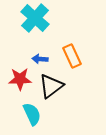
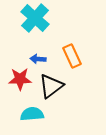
blue arrow: moved 2 px left
cyan semicircle: rotated 70 degrees counterclockwise
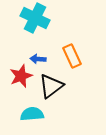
cyan cross: rotated 16 degrees counterclockwise
red star: moved 1 px right, 3 px up; rotated 20 degrees counterclockwise
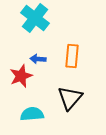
cyan cross: rotated 12 degrees clockwise
orange rectangle: rotated 30 degrees clockwise
black triangle: moved 19 px right, 12 px down; rotated 12 degrees counterclockwise
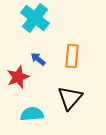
blue arrow: rotated 35 degrees clockwise
red star: moved 3 px left, 1 px down
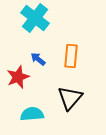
orange rectangle: moved 1 px left
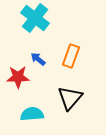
orange rectangle: rotated 15 degrees clockwise
red star: rotated 20 degrees clockwise
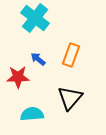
orange rectangle: moved 1 px up
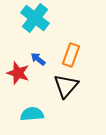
red star: moved 4 px up; rotated 20 degrees clockwise
black triangle: moved 4 px left, 12 px up
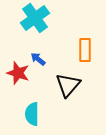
cyan cross: rotated 16 degrees clockwise
orange rectangle: moved 14 px right, 5 px up; rotated 20 degrees counterclockwise
black triangle: moved 2 px right, 1 px up
cyan semicircle: rotated 85 degrees counterclockwise
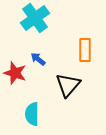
red star: moved 3 px left
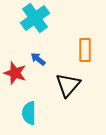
cyan semicircle: moved 3 px left, 1 px up
